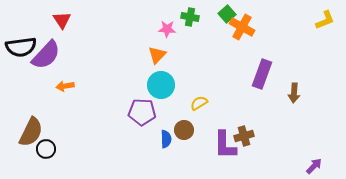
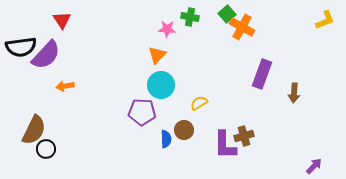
brown semicircle: moved 3 px right, 2 px up
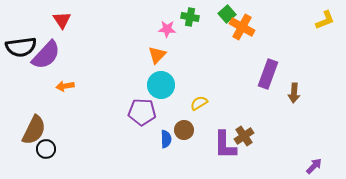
purple rectangle: moved 6 px right
brown cross: rotated 18 degrees counterclockwise
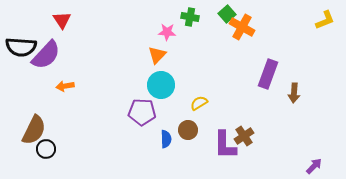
pink star: moved 3 px down
black semicircle: rotated 12 degrees clockwise
brown circle: moved 4 px right
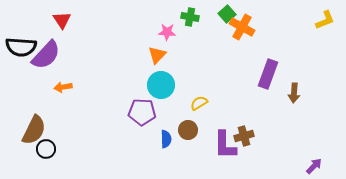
orange arrow: moved 2 px left, 1 px down
brown cross: rotated 18 degrees clockwise
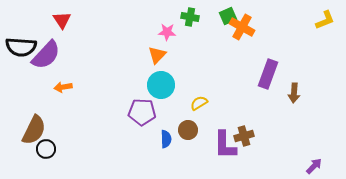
green square: moved 1 px right, 2 px down; rotated 18 degrees clockwise
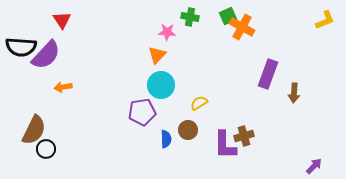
purple pentagon: rotated 12 degrees counterclockwise
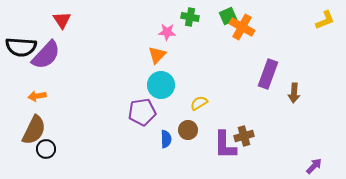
orange arrow: moved 26 px left, 9 px down
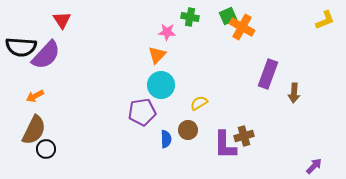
orange arrow: moved 2 px left; rotated 18 degrees counterclockwise
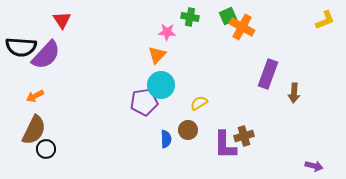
purple pentagon: moved 2 px right, 10 px up
purple arrow: rotated 60 degrees clockwise
